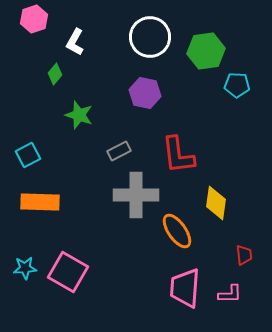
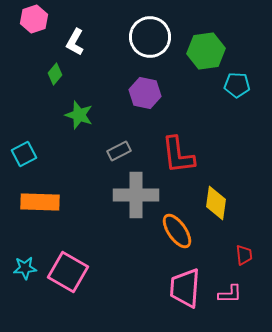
cyan square: moved 4 px left, 1 px up
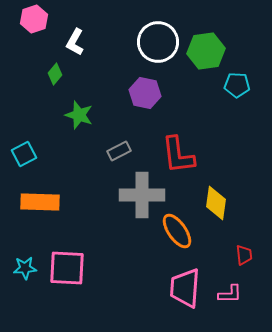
white circle: moved 8 px right, 5 px down
gray cross: moved 6 px right
pink square: moved 1 px left, 4 px up; rotated 27 degrees counterclockwise
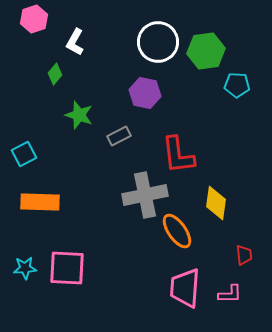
gray rectangle: moved 15 px up
gray cross: moved 3 px right; rotated 12 degrees counterclockwise
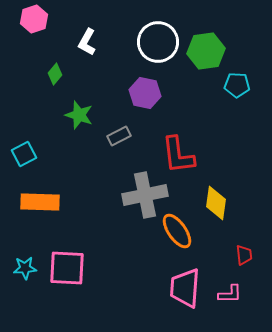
white L-shape: moved 12 px right
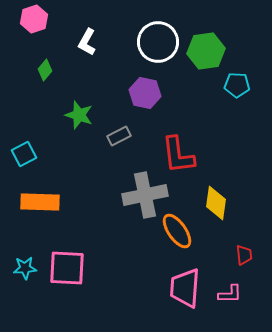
green diamond: moved 10 px left, 4 px up
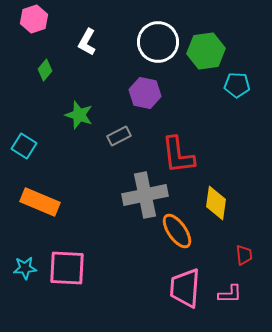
cyan square: moved 8 px up; rotated 30 degrees counterclockwise
orange rectangle: rotated 21 degrees clockwise
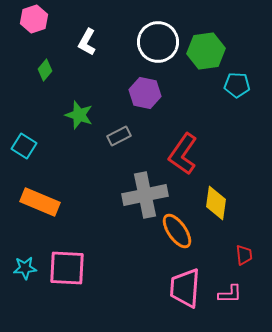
red L-shape: moved 5 px right, 1 px up; rotated 42 degrees clockwise
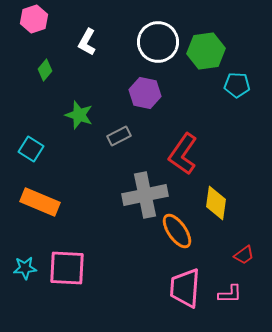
cyan square: moved 7 px right, 3 px down
red trapezoid: rotated 60 degrees clockwise
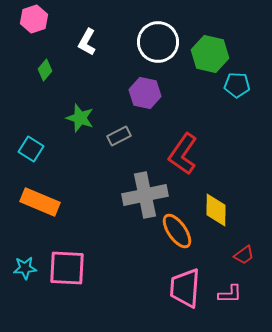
green hexagon: moved 4 px right, 3 px down; rotated 21 degrees clockwise
green star: moved 1 px right, 3 px down
yellow diamond: moved 7 px down; rotated 8 degrees counterclockwise
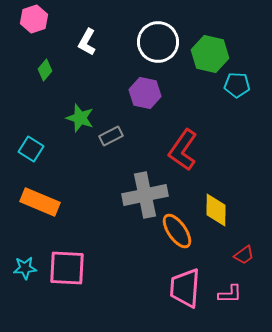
gray rectangle: moved 8 px left
red L-shape: moved 4 px up
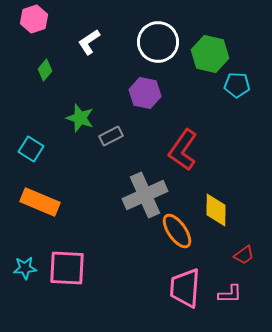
white L-shape: moved 2 px right; rotated 28 degrees clockwise
gray cross: rotated 12 degrees counterclockwise
